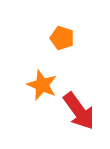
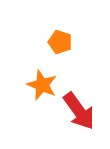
orange pentagon: moved 2 px left, 4 px down
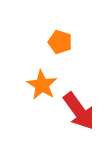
orange star: rotated 8 degrees clockwise
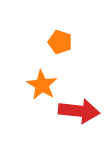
red arrow: rotated 48 degrees counterclockwise
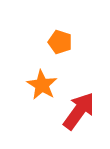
red arrow: rotated 60 degrees counterclockwise
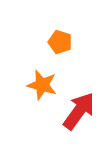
orange star: rotated 16 degrees counterclockwise
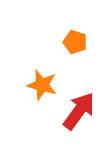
orange pentagon: moved 15 px right
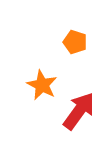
orange star: rotated 12 degrees clockwise
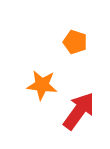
orange star: rotated 20 degrees counterclockwise
